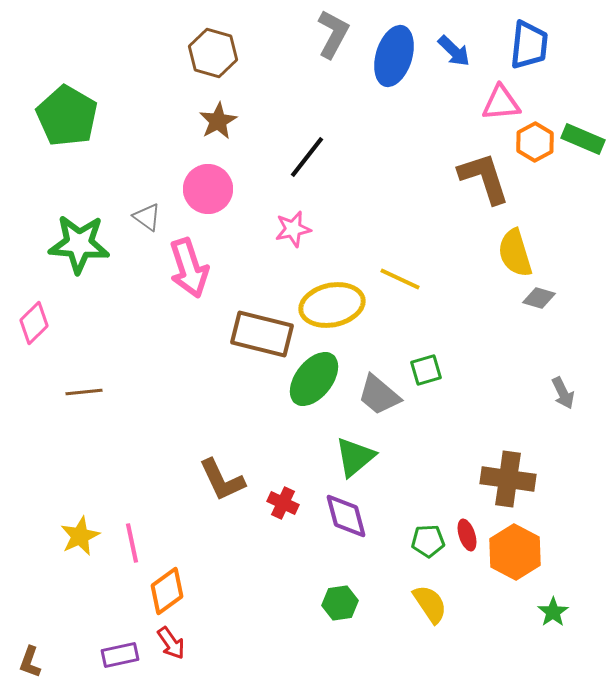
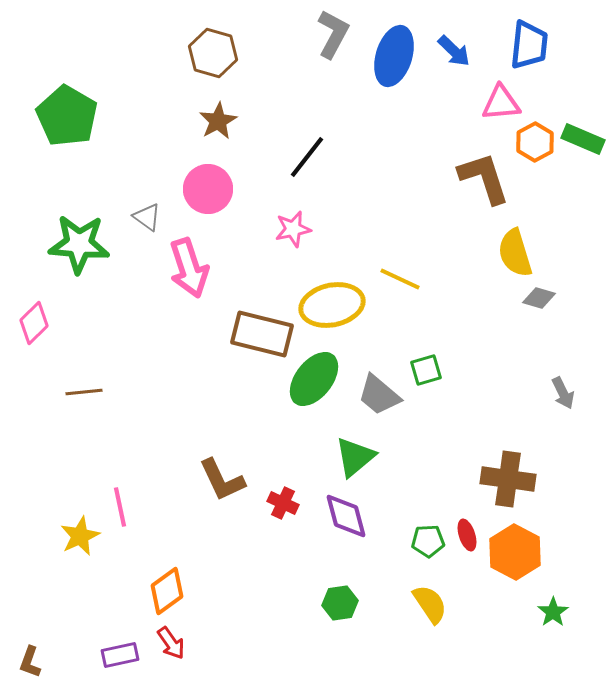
pink line at (132, 543): moved 12 px left, 36 px up
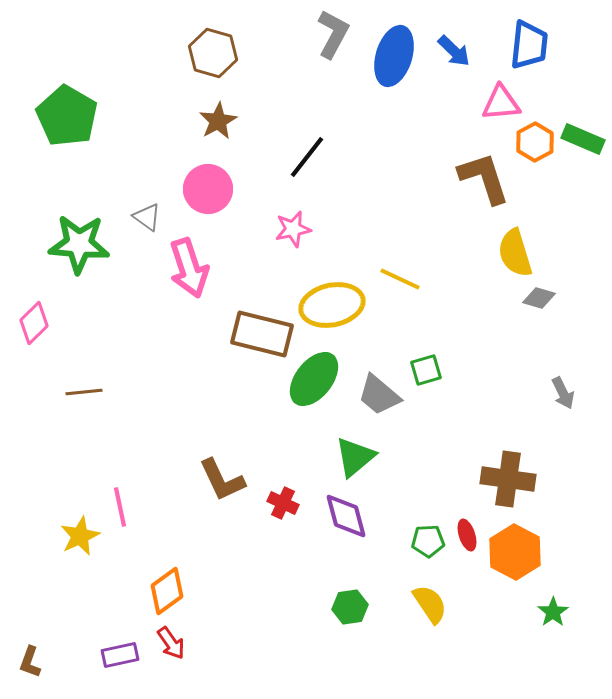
green hexagon at (340, 603): moved 10 px right, 4 px down
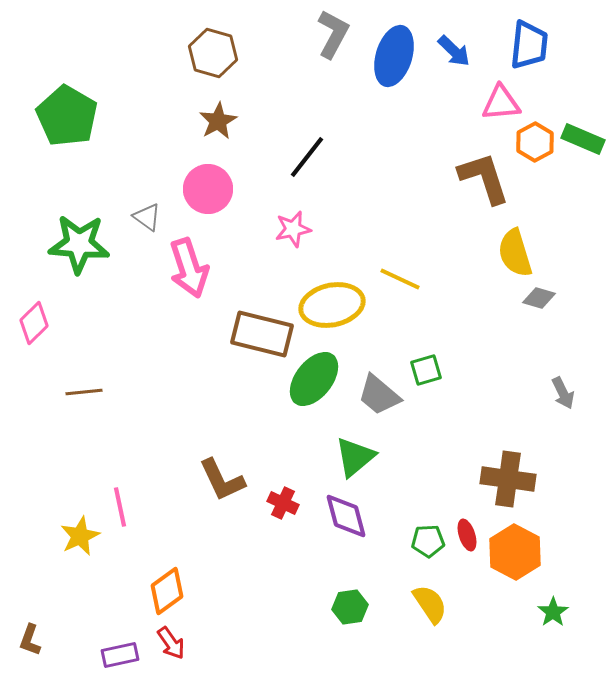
brown L-shape at (30, 662): moved 22 px up
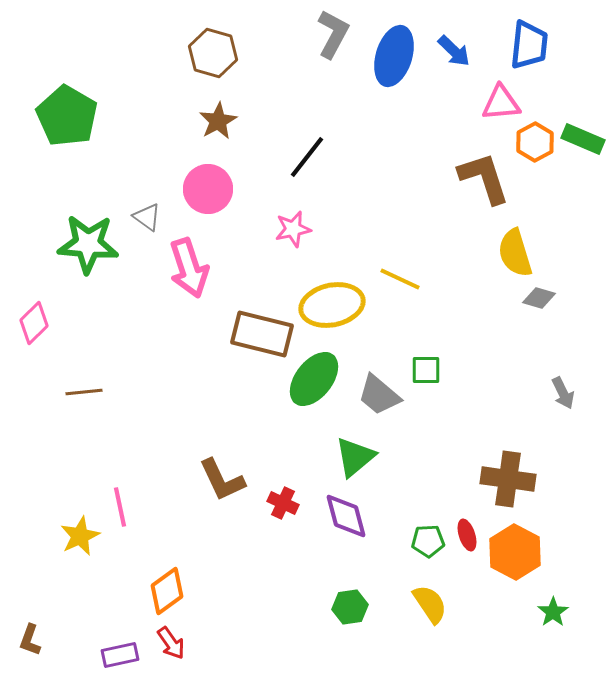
green star at (79, 244): moved 9 px right
green square at (426, 370): rotated 16 degrees clockwise
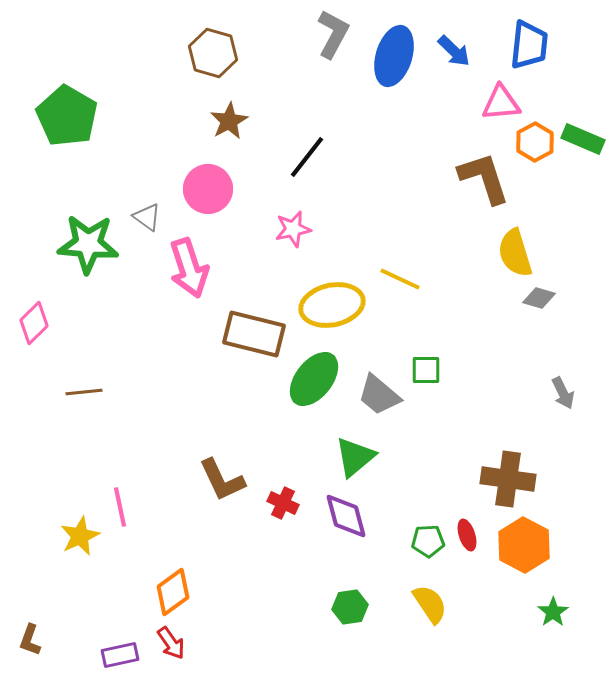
brown star at (218, 121): moved 11 px right
brown rectangle at (262, 334): moved 8 px left
orange hexagon at (515, 552): moved 9 px right, 7 px up
orange diamond at (167, 591): moved 6 px right, 1 px down
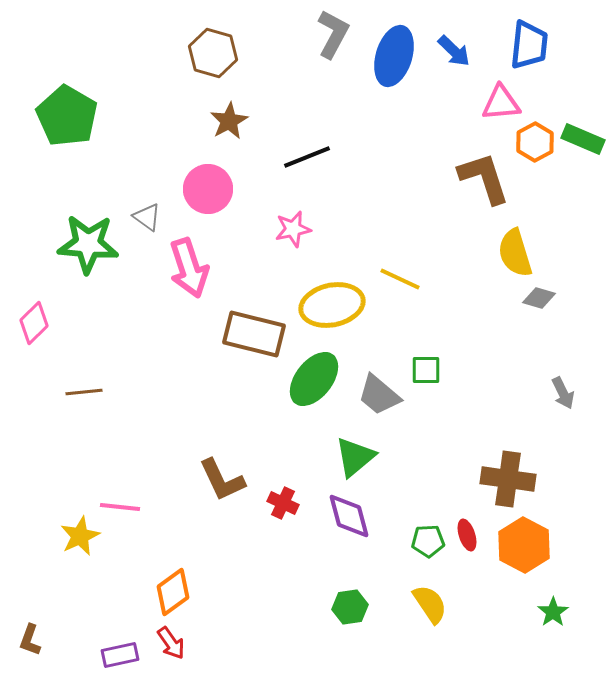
black line at (307, 157): rotated 30 degrees clockwise
pink line at (120, 507): rotated 72 degrees counterclockwise
purple diamond at (346, 516): moved 3 px right
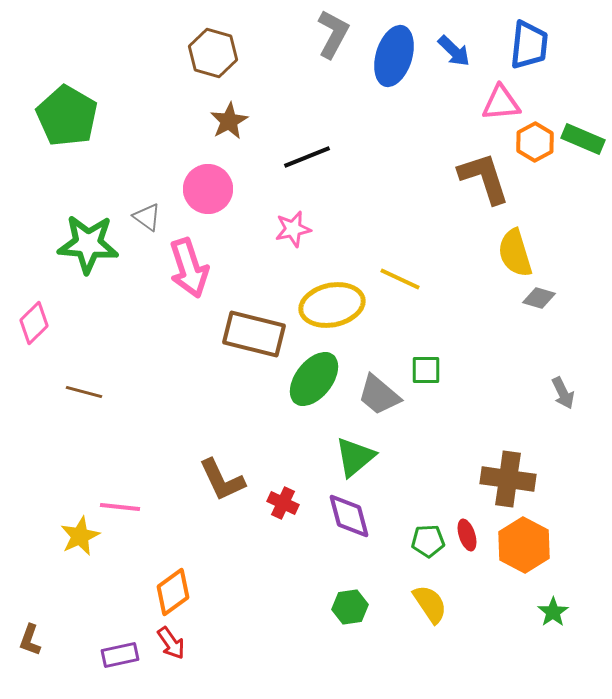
brown line at (84, 392): rotated 21 degrees clockwise
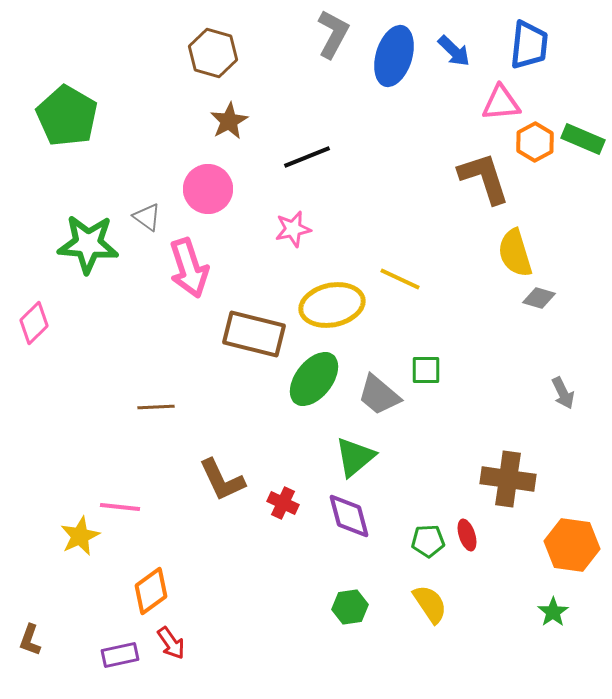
brown line at (84, 392): moved 72 px right, 15 px down; rotated 18 degrees counterclockwise
orange hexagon at (524, 545): moved 48 px right; rotated 20 degrees counterclockwise
orange diamond at (173, 592): moved 22 px left, 1 px up
